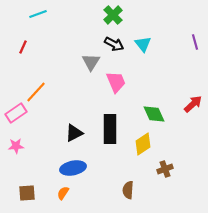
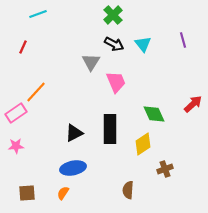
purple line: moved 12 px left, 2 px up
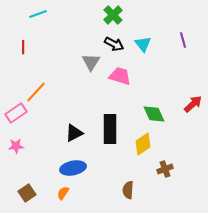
red line: rotated 24 degrees counterclockwise
pink trapezoid: moved 4 px right, 6 px up; rotated 50 degrees counterclockwise
brown square: rotated 30 degrees counterclockwise
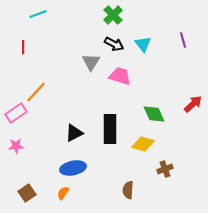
yellow diamond: rotated 50 degrees clockwise
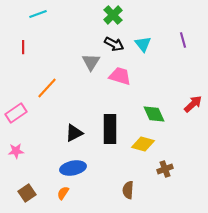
orange line: moved 11 px right, 4 px up
pink star: moved 5 px down
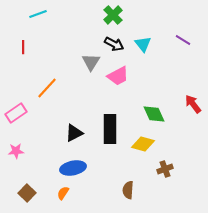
purple line: rotated 42 degrees counterclockwise
pink trapezoid: moved 2 px left; rotated 135 degrees clockwise
red arrow: rotated 84 degrees counterclockwise
brown square: rotated 12 degrees counterclockwise
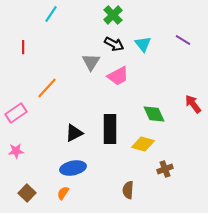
cyan line: moved 13 px right; rotated 36 degrees counterclockwise
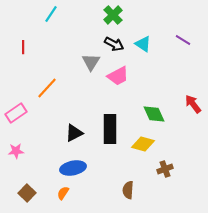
cyan triangle: rotated 18 degrees counterclockwise
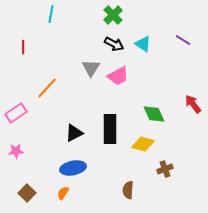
cyan line: rotated 24 degrees counterclockwise
gray triangle: moved 6 px down
